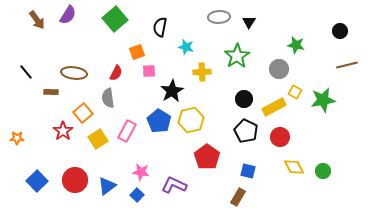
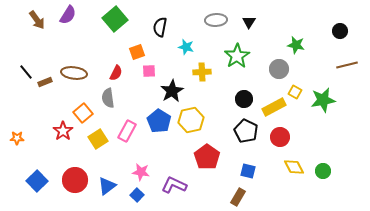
gray ellipse at (219, 17): moved 3 px left, 3 px down
brown rectangle at (51, 92): moved 6 px left, 10 px up; rotated 24 degrees counterclockwise
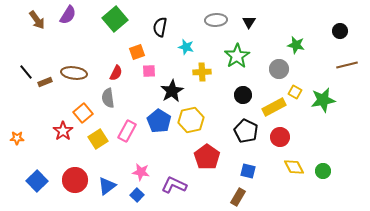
black circle at (244, 99): moved 1 px left, 4 px up
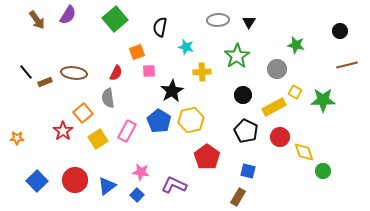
gray ellipse at (216, 20): moved 2 px right
gray circle at (279, 69): moved 2 px left
green star at (323, 100): rotated 10 degrees clockwise
yellow diamond at (294, 167): moved 10 px right, 15 px up; rotated 10 degrees clockwise
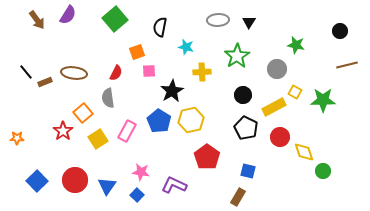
black pentagon at (246, 131): moved 3 px up
blue triangle at (107, 186): rotated 18 degrees counterclockwise
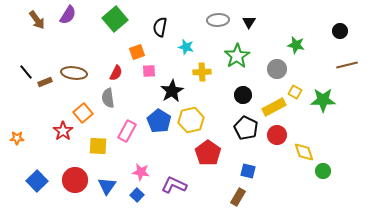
red circle at (280, 137): moved 3 px left, 2 px up
yellow square at (98, 139): moved 7 px down; rotated 36 degrees clockwise
red pentagon at (207, 157): moved 1 px right, 4 px up
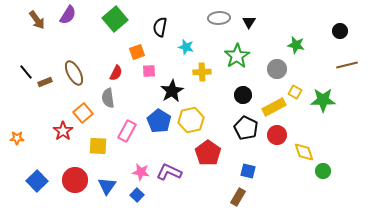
gray ellipse at (218, 20): moved 1 px right, 2 px up
brown ellipse at (74, 73): rotated 55 degrees clockwise
purple L-shape at (174, 185): moved 5 px left, 13 px up
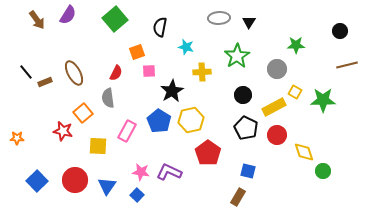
green star at (296, 45): rotated 12 degrees counterclockwise
red star at (63, 131): rotated 24 degrees counterclockwise
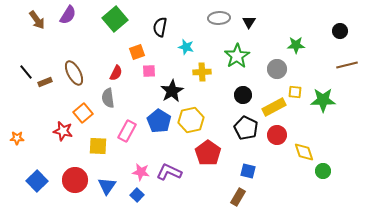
yellow square at (295, 92): rotated 24 degrees counterclockwise
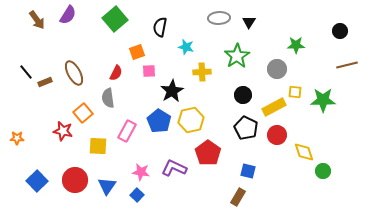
purple L-shape at (169, 172): moved 5 px right, 4 px up
